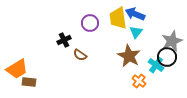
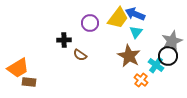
yellow trapezoid: rotated 135 degrees counterclockwise
black cross: rotated 24 degrees clockwise
black circle: moved 1 px right, 1 px up
orange trapezoid: moved 1 px right, 1 px up
orange cross: moved 2 px right, 1 px up
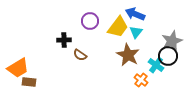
yellow trapezoid: moved 9 px down
purple circle: moved 2 px up
brown star: moved 1 px left, 1 px up
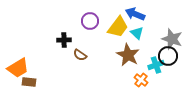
cyan triangle: moved 1 px right, 1 px down; rotated 24 degrees counterclockwise
gray star: moved 2 px up; rotated 30 degrees counterclockwise
cyan cross: rotated 35 degrees clockwise
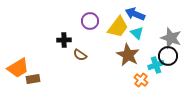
gray star: moved 1 px left, 1 px up
brown rectangle: moved 4 px right, 3 px up; rotated 16 degrees counterclockwise
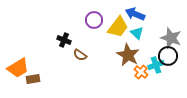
purple circle: moved 4 px right, 1 px up
black cross: rotated 24 degrees clockwise
orange cross: moved 8 px up
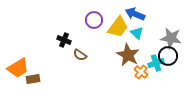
gray star: rotated 10 degrees counterclockwise
cyan cross: moved 2 px up
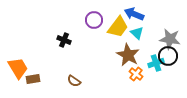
blue arrow: moved 1 px left
gray star: moved 1 px left, 1 px down
brown semicircle: moved 6 px left, 26 px down
orange trapezoid: rotated 90 degrees counterclockwise
orange cross: moved 5 px left, 2 px down
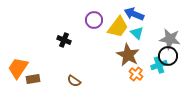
cyan cross: moved 3 px right, 2 px down
orange trapezoid: rotated 115 degrees counterclockwise
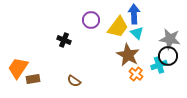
blue arrow: rotated 66 degrees clockwise
purple circle: moved 3 px left
